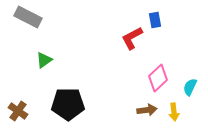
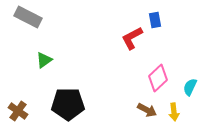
brown arrow: rotated 36 degrees clockwise
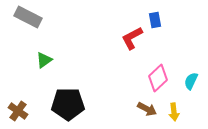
cyan semicircle: moved 1 px right, 6 px up
brown arrow: moved 1 px up
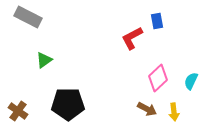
blue rectangle: moved 2 px right, 1 px down
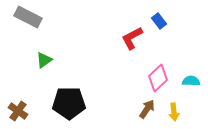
blue rectangle: moved 2 px right; rotated 28 degrees counterclockwise
cyan semicircle: rotated 66 degrees clockwise
black pentagon: moved 1 px right, 1 px up
brown arrow: rotated 84 degrees counterclockwise
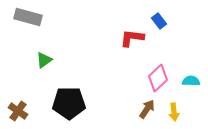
gray rectangle: rotated 12 degrees counterclockwise
red L-shape: rotated 35 degrees clockwise
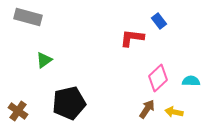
black pentagon: rotated 12 degrees counterclockwise
yellow arrow: rotated 108 degrees clockwise
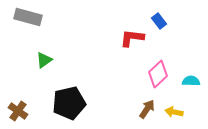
pink diamond: moved 4 px up
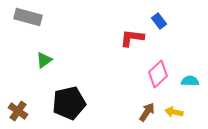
cyan semicircle: moved 1 px left
brown arrow: moved 3 px down
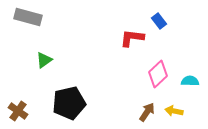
yellow arrow: moved 1 px up
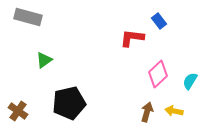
cyan semicircle: rotated 60 degrees counterclockwise
brown arrow: rotated 18 degrees counterclockwise
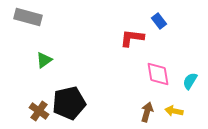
pink diamond: rotated 56 degrees counterclockwise
brown cross: moved 21 px right
